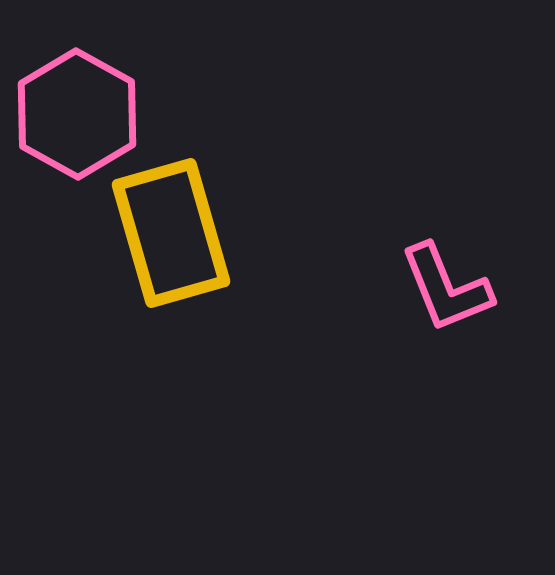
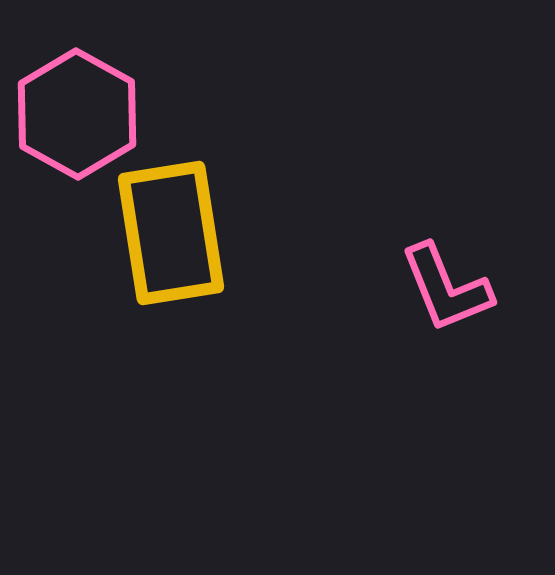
yellow rectangle: rotated 7 degrees clockwise
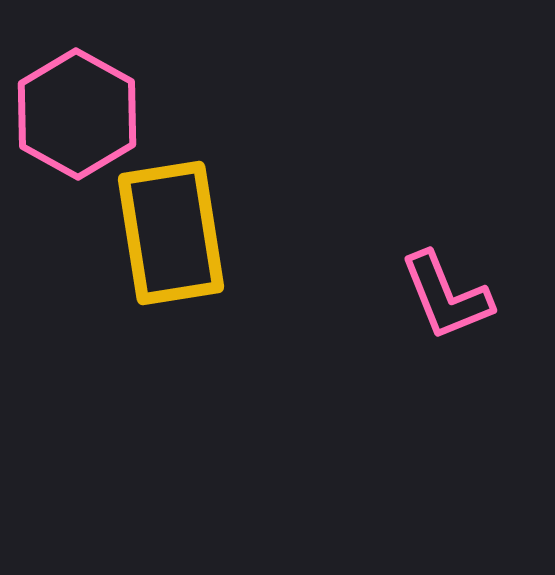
pink L-shape: moved 8 px down
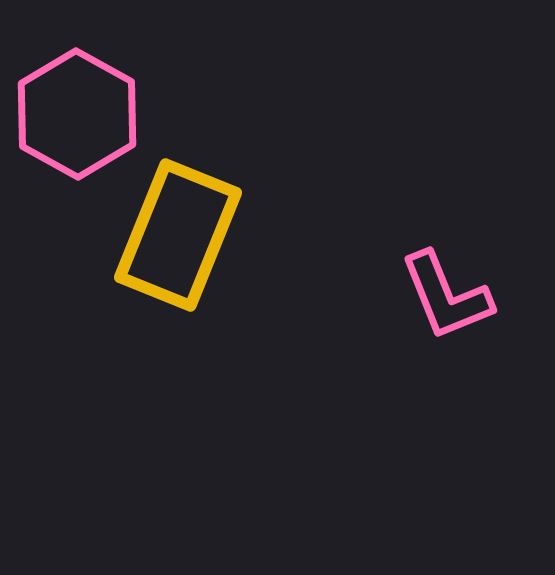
yellow rectangle: moved 7 px right, 2 px down; rotated 31 degrees clockwise
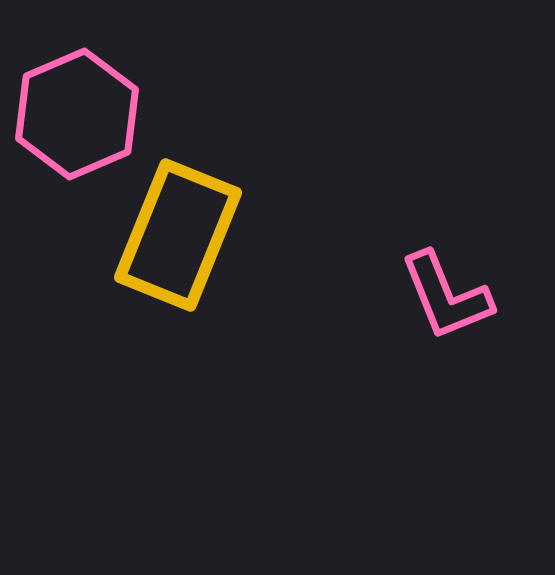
pink hexagon: rotated 8 degrees clockwise
